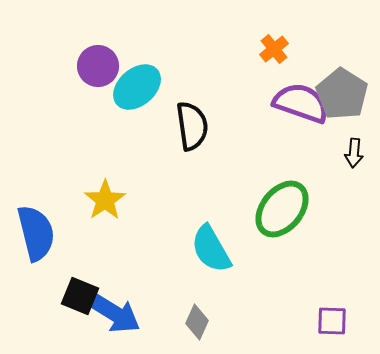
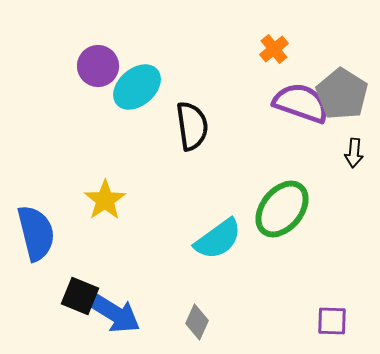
cyan semicircle: moved 7 px right, 10 px up; rotated 96 degrees counterclockwise
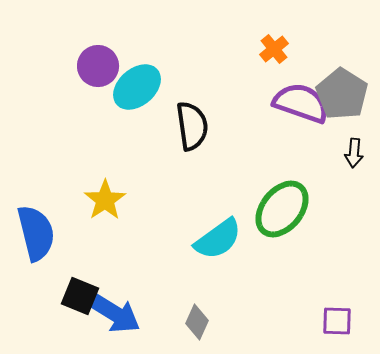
purple square: moved 5 px right
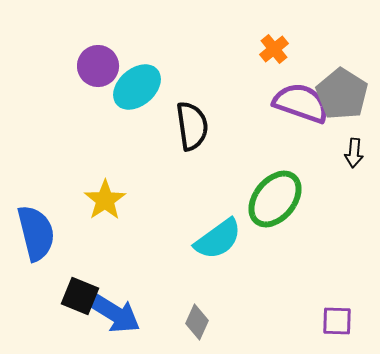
green ellipse: moved 7 px left, 10 px up
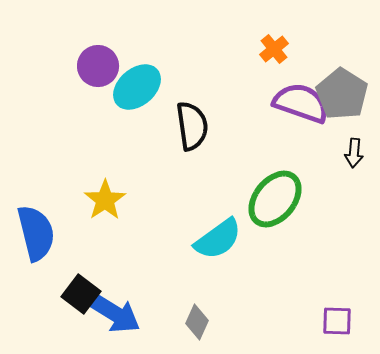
black square: moved 1 px right, 2 px up; rotated 15 degrees clockwise
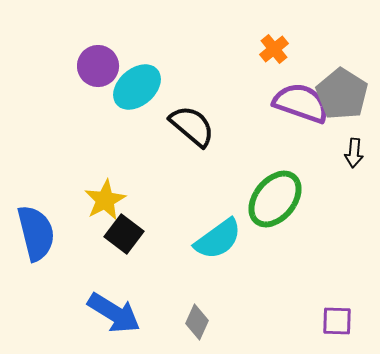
black semicircle: rotated 42 degrees counterclockwise
yellow star: rotated 6 degrees clockwise
black square: moved 43 px right, 60 px up
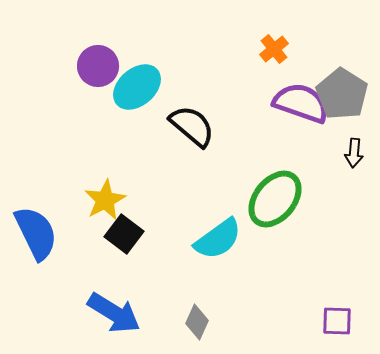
blue semicircle: rotated 12 degrees counterclockwise
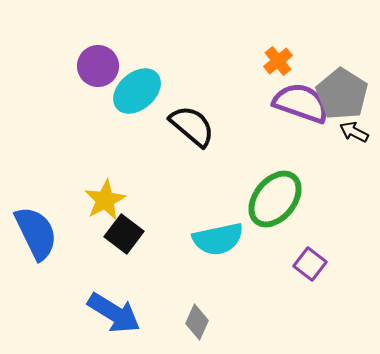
orange cross: moved 4 px right, 12 px down
cyan ellipse: moved 4 px down
black arrow: moved 21 px up; rotated 112 degrees clockwise
cyan semicircle: rotated 24 degrees clockwise
purple square: moved 27 px left, 57 px up; rotated 36 degrees clockwise
